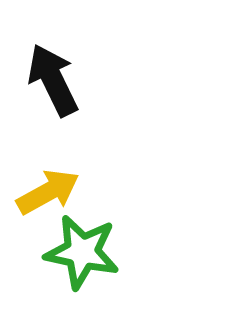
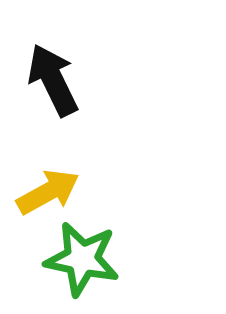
green star: moved 7 px down
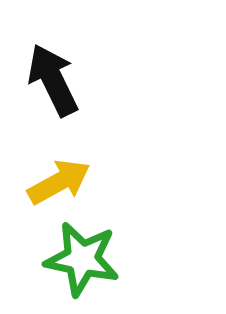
yellow arrow: moved 11 px right, 10 px up
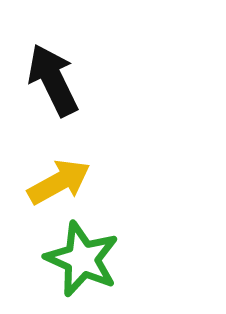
green star: rotated 12 degrees clockwise
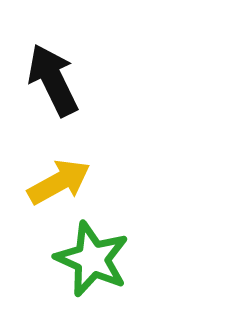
green star: moved 10 px right
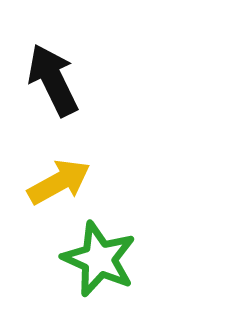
green star: moved 7 px right
